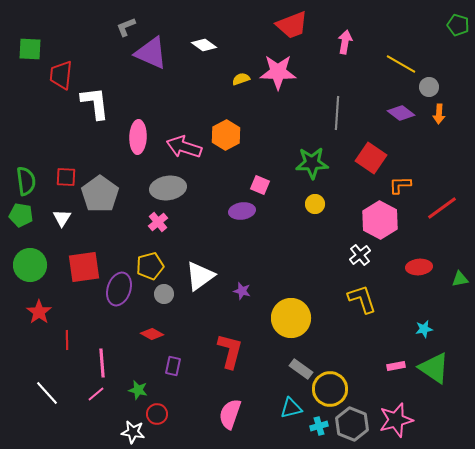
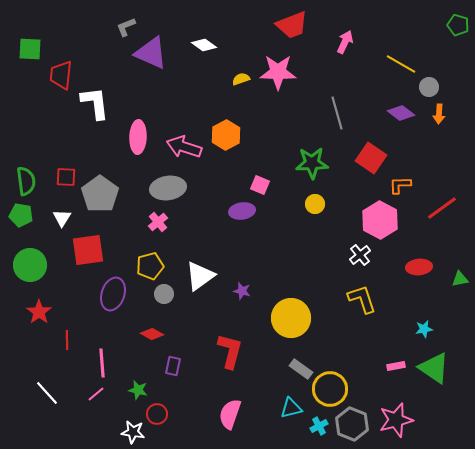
pink arrow at (345, 42): rotated 15 degrees clockwise
gray line at (337, 113): rotated 20 degrees counterclockwise
red square at (84, 267): moved 4 px right, 17 px up
purple ellipse at (119, 289): moved 6 px left, 5 px down
cyan cross at (319, 426): rotated 12 degrees counterclockwise
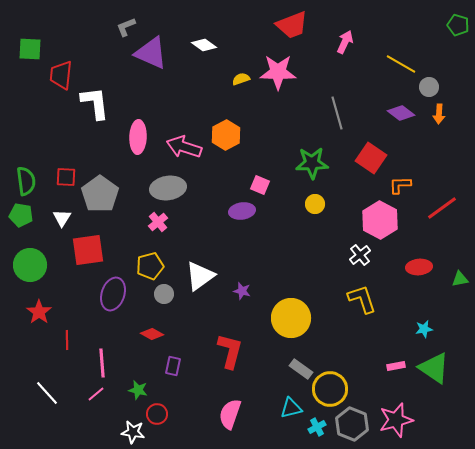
cyan cross at (319, 426): moved 2 px left, 1 px down
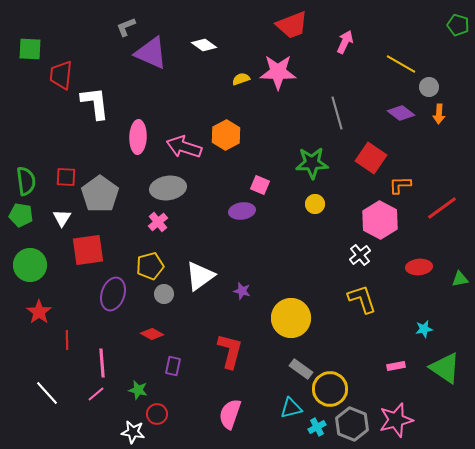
green triangle at (434, 368): moved 11 px right
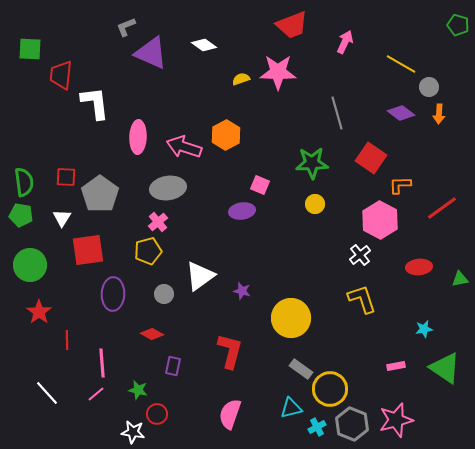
green semicircle at (26, 181): moved 2 px left, 1 px down
yellow pentagon at (150, 266): moved 2 px left, 15 px up
purple ellipse at (113, 294): rotated 16 degrees counterclockwise
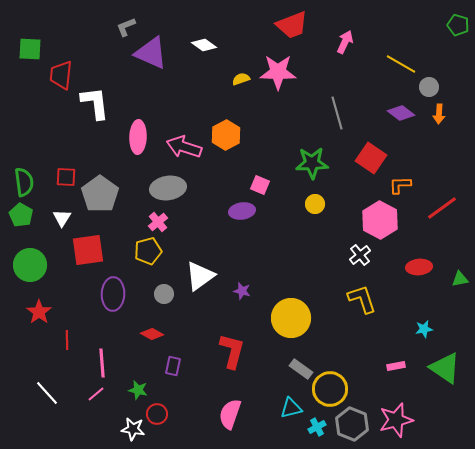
green pentagon at (21, 215): rotated 20 degrees clockwise
red L-shape at (230, 351): moved 2 px right
white star at (133, 432): moved 3 px up
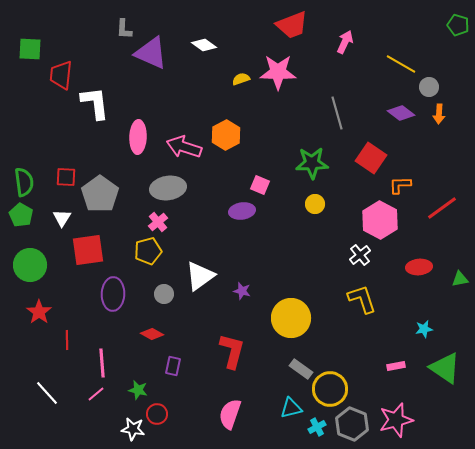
gray L-shape at (126, 27): moved 2 px left, 2 px down; rotated 65 degrees counterclockwise
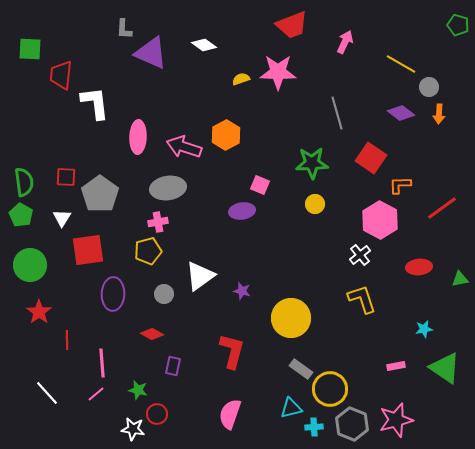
pink cross at (158, 222): rotated 30 degrees clockwise
cyan cross at (317, 427): moved 3 px left; rotated 24 degrees clockwise
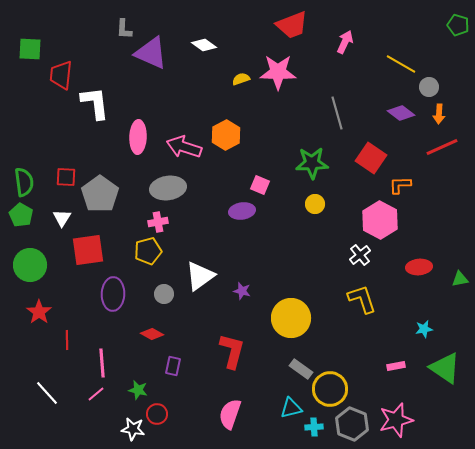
red line at (442, 208): moved 61 px up; rotated 12 degrees clockwise
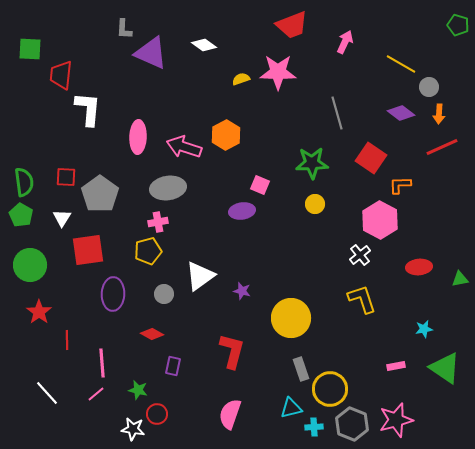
white L-shape at (95, 103): moved 7 px left, 6 px down; rotated 12 degrees clockwise
gray rectangle at (301, 369): rotated 35 degrees clockwise
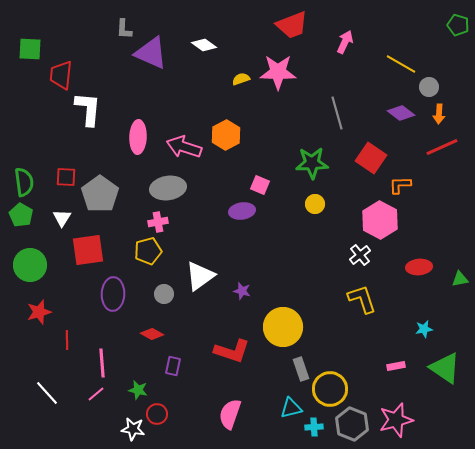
red star at (39, 312): rotated 20 degrees clockwise
yellow circle at (291, 318): moved 8 px left, 9 px down
red L-shape at (232, 351): rotated 93 degrees clockwise
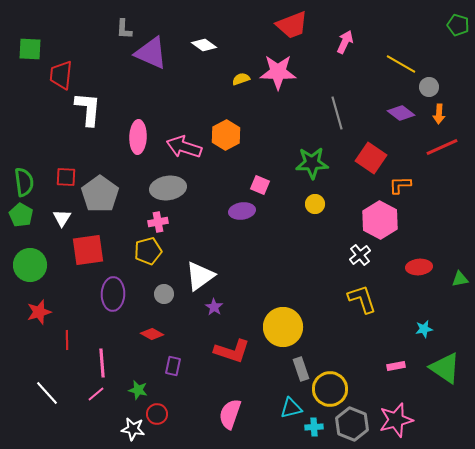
purple star at (242, 291): moved 28 px left, 16 px down; rotated 18 degrees clockwise
